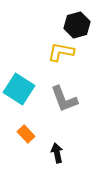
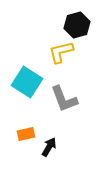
yellow L-shape: rotated 24 degrees counterclockwise
cyan square: moved 8 px right, 7 px up
orange rectangle: rotated 60 degrees counterclockwise
black arrow: moved 8 px left, 6 px up; rotated 42 degrees clockwise
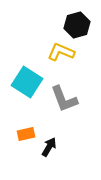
yellow L-shape: rotated 36 degrees clockwise
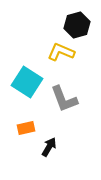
orange rectangle: moved 6 px up
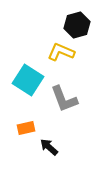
cyan square: moved 1 px right, 2 px up
black arrow: rotated 78 degrees counterclockwise
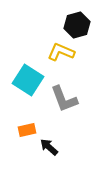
orange rectangle: moved 1 px right, 2 px down
